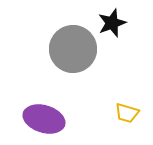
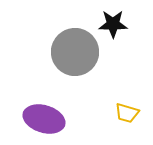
black star: moved 1 px right, 1 px down; rotated 20 degrees clockwise
gray circle: moved 2 px right, 3 px down
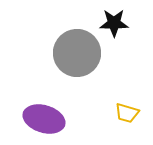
black star: moved 1 px right, 1 px up
gray circle: moved 2 px right, 1 px down
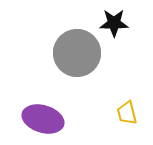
yellow trapezoid: rotated 60 degrees clockwise
purple ellipse: moved 1 px left
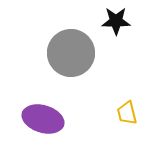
black star: moved 2 px right, 2 px up
gray circle: moved 6 px left
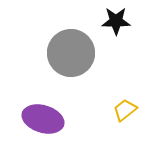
yellow trapezoid: moved 2 px left, 3 px up; rotated 65 degrees clockwise
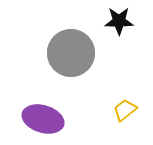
black star: moved 3 px right
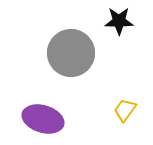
yellow trapezoid: rotated 15 degrees counterclockwise
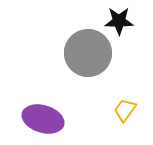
gray circle: moved 17 px right
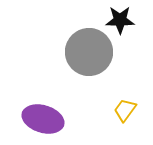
black star: moved 1 px right, 1 px up
gray circle: moved 1 px right, 1 px up
